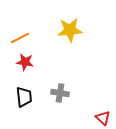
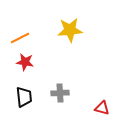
gray cross: rotated 12 degrees counterclockwise
red triangle: moved 1 px left, 10 px up; rotated 28 degrees counterclockwise
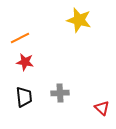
yellow star: moved 9 px right, 10 px up; rotated 20 degrees clockwise
red triangle: rotated 28 degrees clockwise
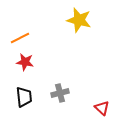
gray cross: rotated 12 degrees counterclockwise
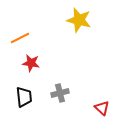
red star: moved 6 px right, 1 px down
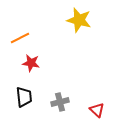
gray cross: moved 9 px down
red triangle: moved 5 px left, 2 px down
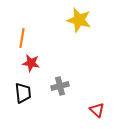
orange line: moved 2 px right; rotated 54 degrees counterclockwise
black trapezoid: moved 1 px left, 4 px up
gray cross: moved 16 px up
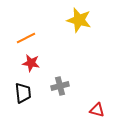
orange line: moved 4 px right; rotated 54 degrees clockwise
red triangle: rotated 28 degrees counterclockwise
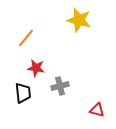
orange line: rotated 24 degrees counterclockwise
red star: moved 5 px right, 5 px down
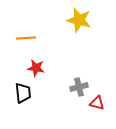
orange line: rotated 48 degrees clockwise
gray cross: moved 19 px right, 1 px down
red triangle: moved 7 px up
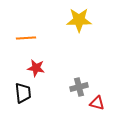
yellow star: rotated 15 degrees counterclockwise
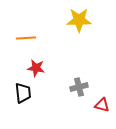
red triangle: moved 5 px right, 2 px down
